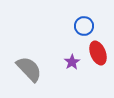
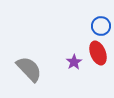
blue circle: moved 17 px right
purple star: moved 2 px right
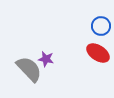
red ellipse: rotated 35 degrees counterclockwise
purple star: moved 28 px left, 3 px up; rotated 28 degrees counterclockwise
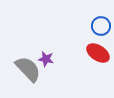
gray semicircle: moved 1 px left
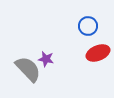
blue circle: moved 13 px left
red ellipse: rotated 55 degrees counterclockwise
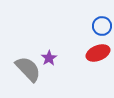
blue circle: moved 14 px right
purple star: moved 3 px right, 1 px up; rotated 28 degrees clockwise
